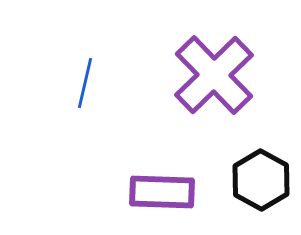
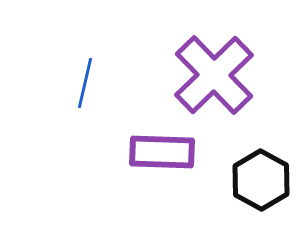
purple rectangle: moved 40 px up
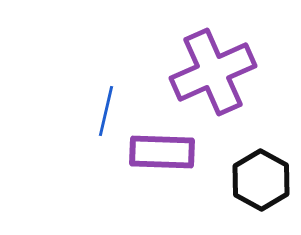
purple cross: moved 1 px left, 3 px up; rotated 20 degrees clockwise
blue line: moved 21 px right, 28 px down
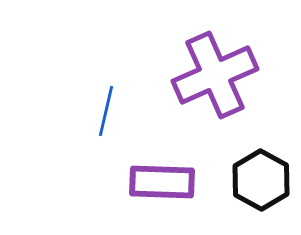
purple cross: moved 2 px right, 3 px down
purple rectangle: moved 30 px down
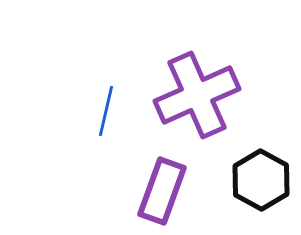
purple cross: moved 18 px left, 20 px down
purple rectangle: moved 9 px down; rotated 72 degrees counterclockwise
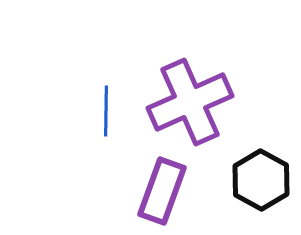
purple cross: moved 7 px left, 7 px down
blue line: rotated 12 degrees counterclockwise
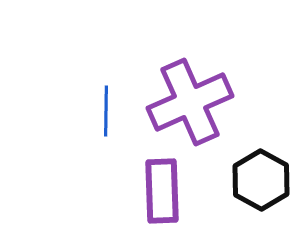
purple rectangle: rotated 22 degrees counterclockwise
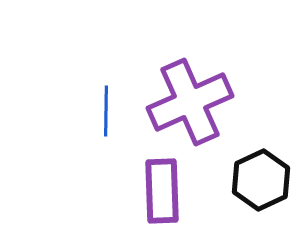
black hexagon: rotated 6 degrees clockwise
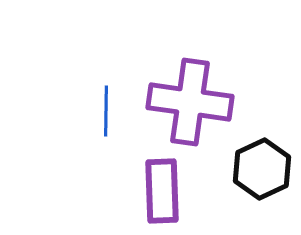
purple cross: rotated 32 degrees clockwise
black hexagon: moved 1 px right, 11 px up
